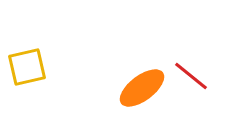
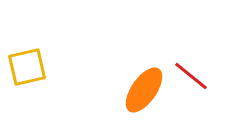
orange ellipse: moved 2 px right, 2 px down; rotated 18 degrees counterclockwise
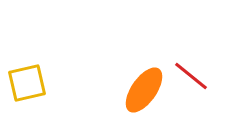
yellow square: moved 16 px down
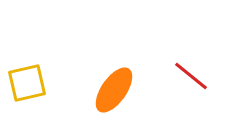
orange ellipse: moved 30 px left
